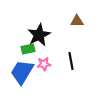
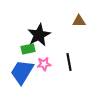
brown triangle: moved 2 px right
black line: moved 2 px left, 1 px down
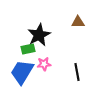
brown triangle: moved 1 px left, 1 px down
black line: moved 8 px right, 10 px down
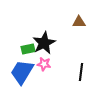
brown triangle: moved 1 px right
black star: moved 5 px right, 8 px down
pink star: rotated 16 degrees clockwise
black line: moved 4 px right; rotated 18 degrees clockwise
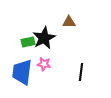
brown triangle: moved 10 px left
black star: moved 5 px up
green rectangle: moved 7 px up
blue trapezoid: rotated 24 degrees counterclockwise
